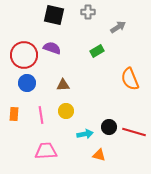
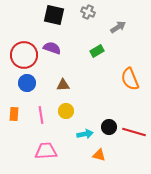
gray cross: rotated 24 degrees clockwise
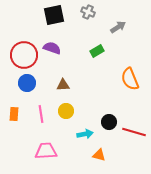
black square: rotated 25 degrees counterclockwise
pink line: moved 1 px up
black circle: moved 5 px up
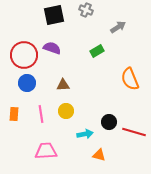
gray cross: moved 2 px left, 2 px up
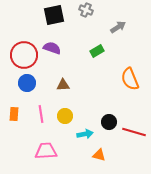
yellow circle: moved 1 px left, 5 px down
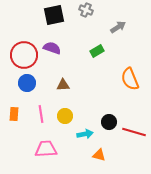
pink trapezoid: moved 2 px up
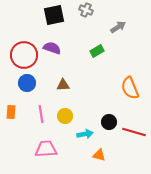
orange semicircle: moved 9 px down
orange rectangle: moved 3 px left, 2 px up
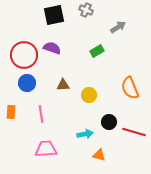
yellow circle: moved 24 px right, 21 px up
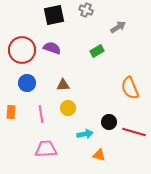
red circle: moved 2 px left, 5 px up
yellow circle: moved 21 px left, 13 px down
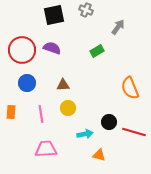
gray arrow: rotated 21 degrees counterclockwise
